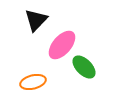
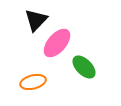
pink ellipse: moved 5 px left, 2 px up
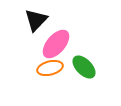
pink ellipse: moved 1 px left, 1 px down
orange ellipse: moved 17 px right, 14 px up
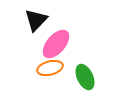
green ellipse: moved 1 px right, 10 px down; rotated 20 degrees clockwise
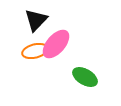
orange ellipse: moved 15 px left, 17 px up
green ellipse: rotated 35 degrees counterclockwise
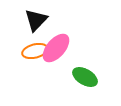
pink ellipse: moved 4 px down
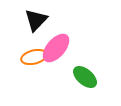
orange ellipse: moved 1 px left, 6 px down
green ellipse: rotated 10 degrees clockwise
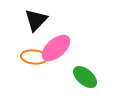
pink ellipse: rotated 8 degrees clockwise
orange ellipse: rotated 20 degrees clockwise
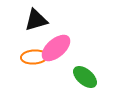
black triangle: rotated 30 degrees clockwise
orange ellipse: rotated 10 degrees counterclockwise
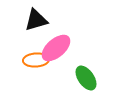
orange ellipse: moved 2 px right, 3 px down
green ellipse: moved 1 px right, 1 px down; rotated 15 degrees clockwise
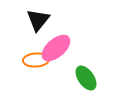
black triangle: moved 2 px right; rotated 35 degrees counterclockwise
